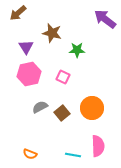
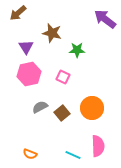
cyan line: rotated 14 degrees clockwise
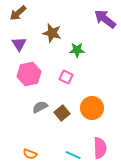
purple triangle: moved 7 px left, 3 px up
pink square: moved 3 px right
pink semicircle: moved 2 px right, 2 px down
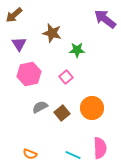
brown arrow: moved 4 px left, 2 px down
pink square: rotated 24 degrees clockwise
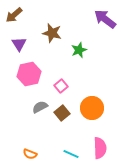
green star: moved 2 px right; rotated 21 degrees counterclockwise
pink square: moved 5 px left, 9 px down
cyan line: moved 2 px left, 1 px up
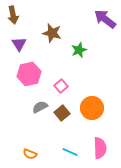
brown arrow: moved 1 px left; rotated 60 degrees counterclockwise
cyan line: moved 1 px left, 2 px up
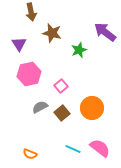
brown arrow: moved 18 px right, 3 px up
purple arrow: moved 13 px down
pink semicircle: rotated 50 degrees counterclockwise
cyan line: moved 3 px right, 3 px up
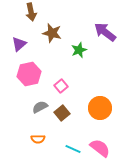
purple triangle: rotated 21 degrees clockwise
orange circle: moved 8 px right
orange semicircle: moved 8 px right, 15 px up; rotated 24 degrees counterclockwise
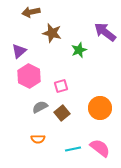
brown arrow: rotated 90 degrees clockwise
purple triangle: moved 7 px down
pink hexagon: moved 2 px down; rotated 20 degrees counterclockwise
pink square: rotated 24 degrees clockwise
cyan line: rotated 35 degrees counterclockwise
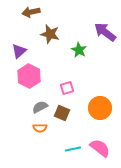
brown star: moved 2 px left, 1 px down
green star: rotated 21 degrees counterclockwise
pink square: moved 6 px right, 2 px down
brown square: rotated 28 degrees counterclockwise
orange semicircle: moved 2 px right, 11 px up
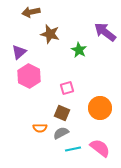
purple triangle: moved 1 px down
gray semicircle: moved 21 px right, 26 px down
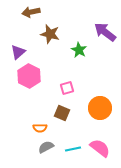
purple triangle: moved 1 px left
gray semicircle: moved 15 px left, 14 px down
